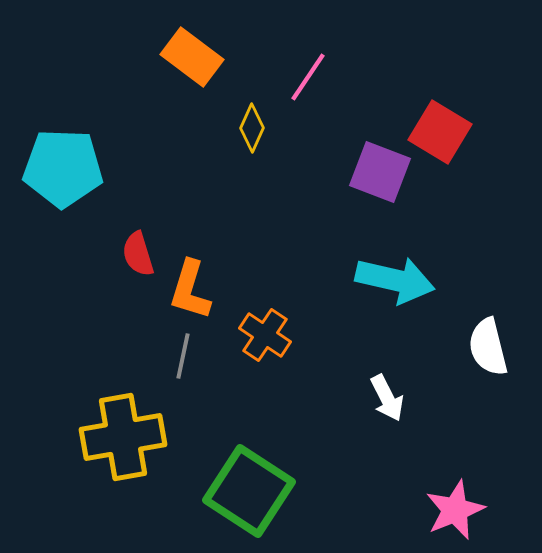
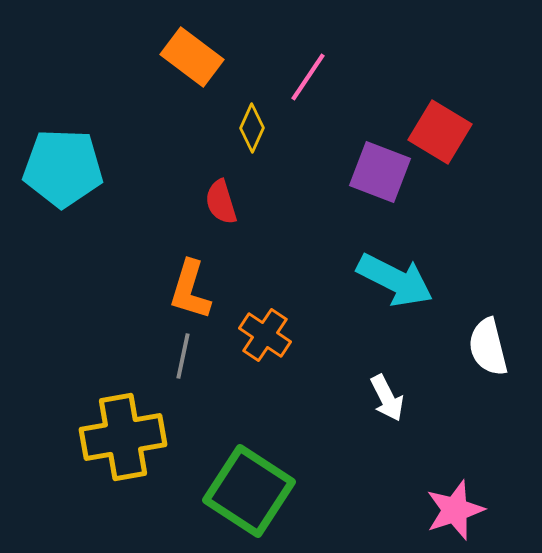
red semicircle: moved 83 px right, 52 px up
cyan arrow: rotated 14 degrees clockwise
pink star: rotated 4 degrees clockwise
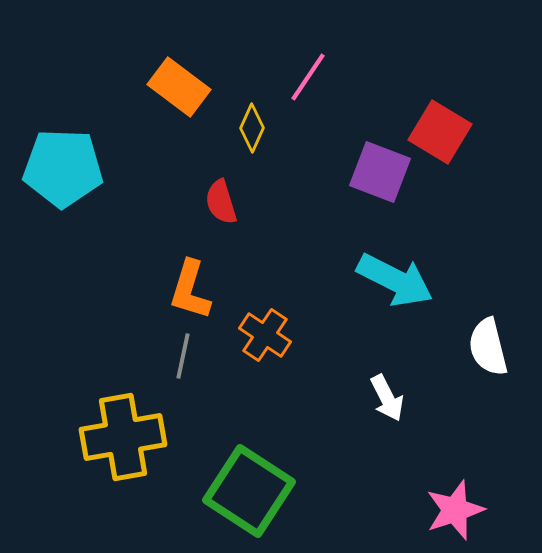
orange rectangle: moved 13 px left, 30 px down
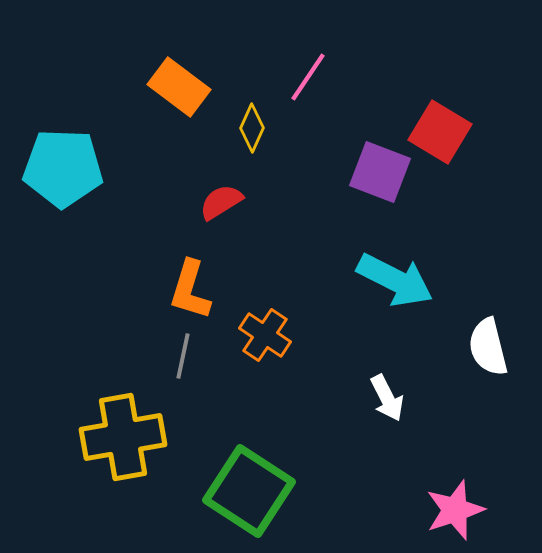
red semicircle: rotated 75 degrees clockwise
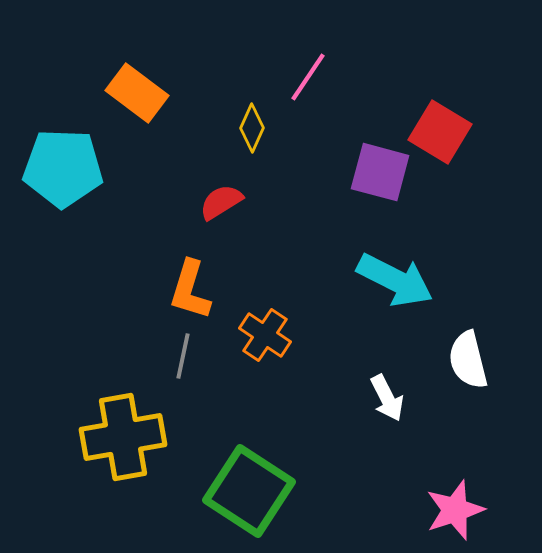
orange rectangle: moved 42 px left, 6 px down
purple square: rotated 6 degrees counterclockwise
white semicircle: moved 20 px left, 13 px down
